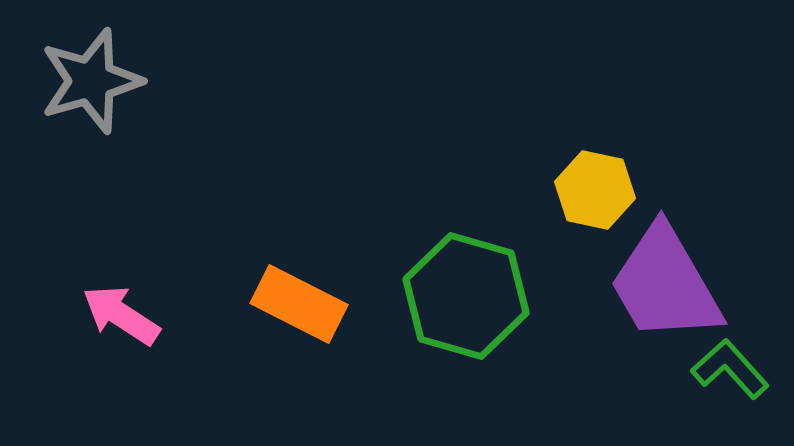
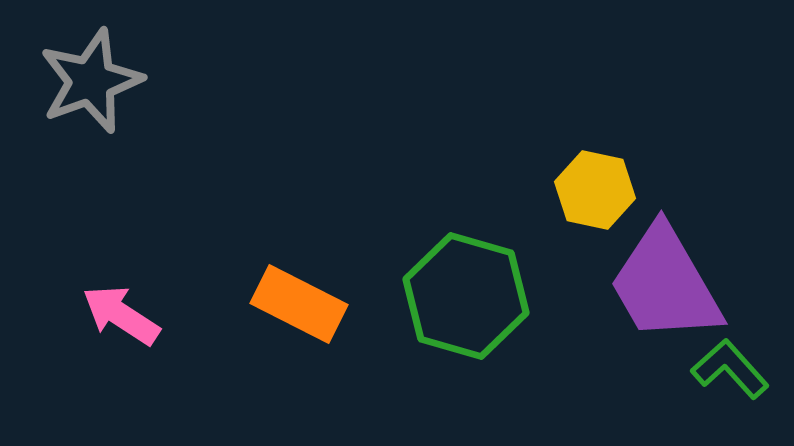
gray star: rotated 4 degrees counterclockwise
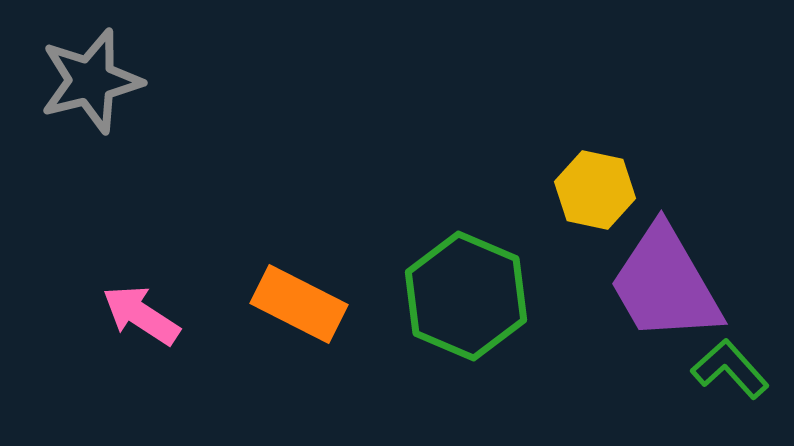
gray star: rotated 6 degrees clockwise
green hexagon: rotated 7 degrees clockwise
pink arrow: moved 20 px right
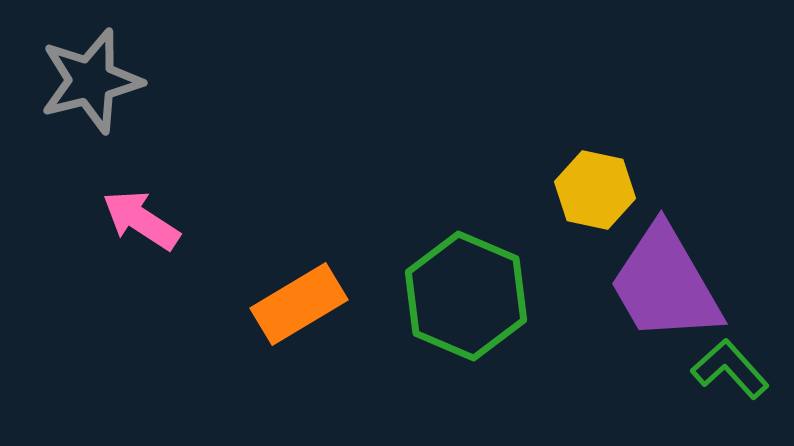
orange rectangle: rotated 58 degrees counterclockwise
pink arrow: moved 95 px up
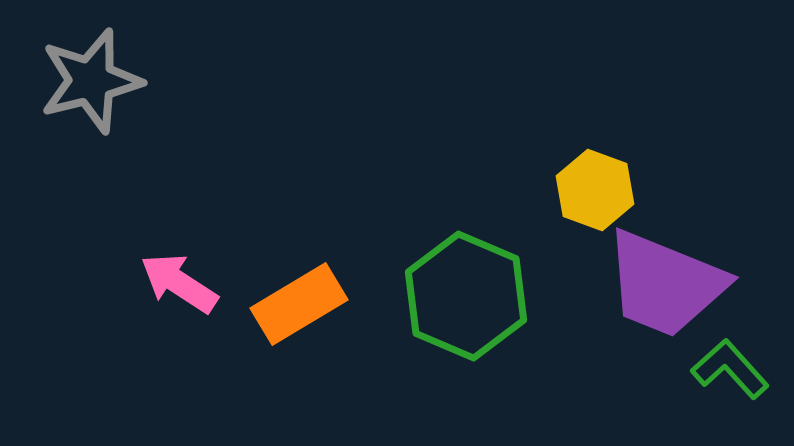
yellow hexagon: rotated 8 degrees clockwise
pink arrow: moved 38 px right, 63 px down
purple trapezoid: rotated 38 degrees counterclockwise
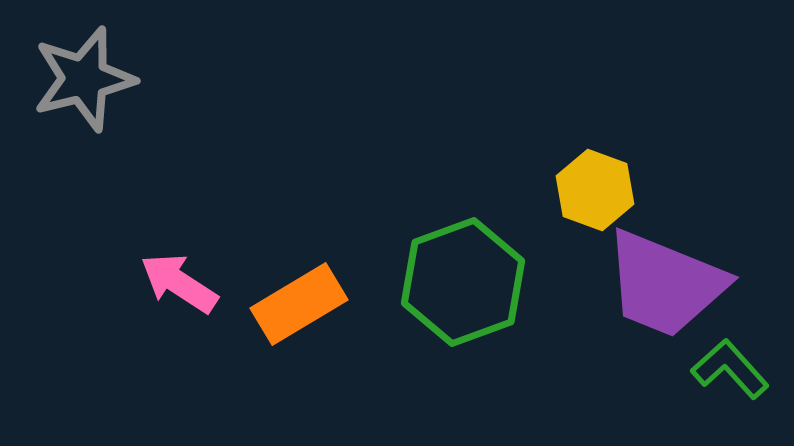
gray star: moved 7 px left, 2 px up
green hexagon: moved 3 px left, 14 px up; rotated 17 degrees clockwise
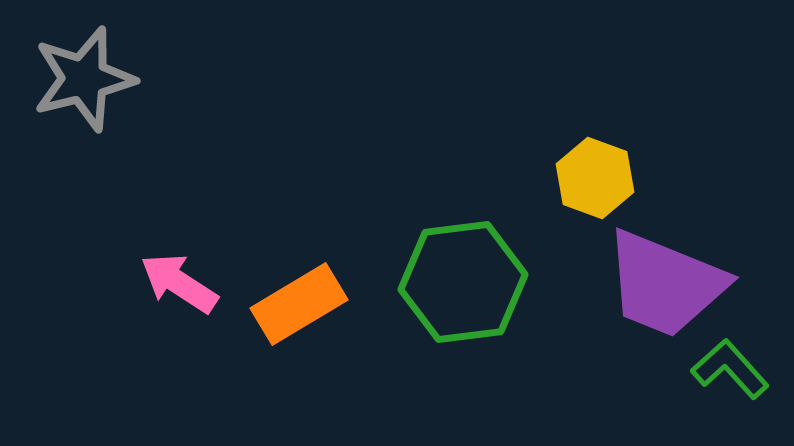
yellow hexagon: moved 12 px up
green hexagon: rotated 13 degrees clockwise
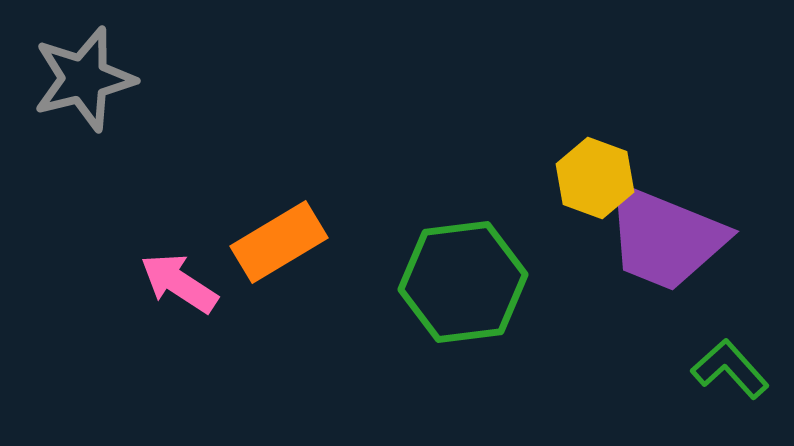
purple trapezoid: moved 46 px up
orange rectangle: moved 20 px left, 62 px up
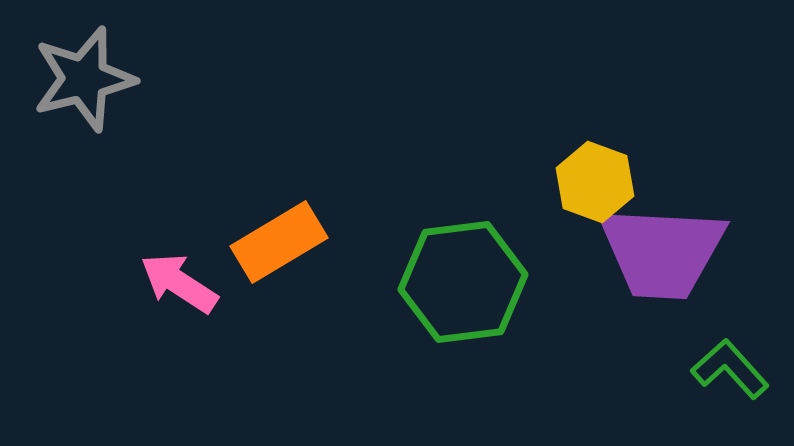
yellow hexagon: moved 4 px down
purple trapezoid: moved 3 px left, 14 px down; rotated 19 degrees counterclockwise
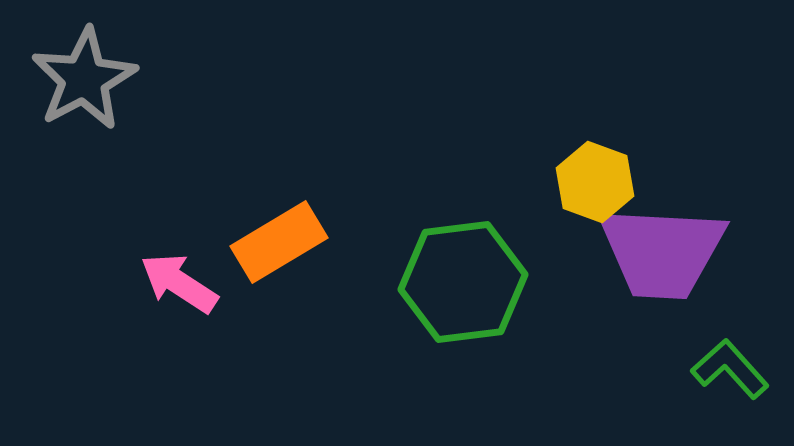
gray star: rotated 14 degrees counterclockwise
